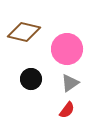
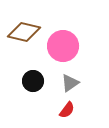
pink circle: moved 4 px left, 3 px up
black circle: moved 2 px right, 2 px down
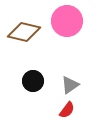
pink circle: moved 4 px right, 25 px up
gray triangle: moved 2 px down
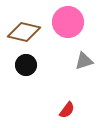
pink circle: moved 1 px right, 1 px down
black circle: moved 7 px left, 16 px up
gray triangle: moved 14 px right, 24 px up; rotated 18 degrees clockwise
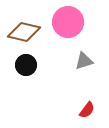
red semicircle: moved 20 px right
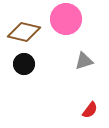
pink circle: moved 2 px left, 3 px up
black circle: moved 2 px left, 1 px up
red semicircle: moved 3 px right
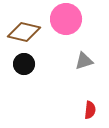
red semicircle: rotated 30 degrees counterclockwise
